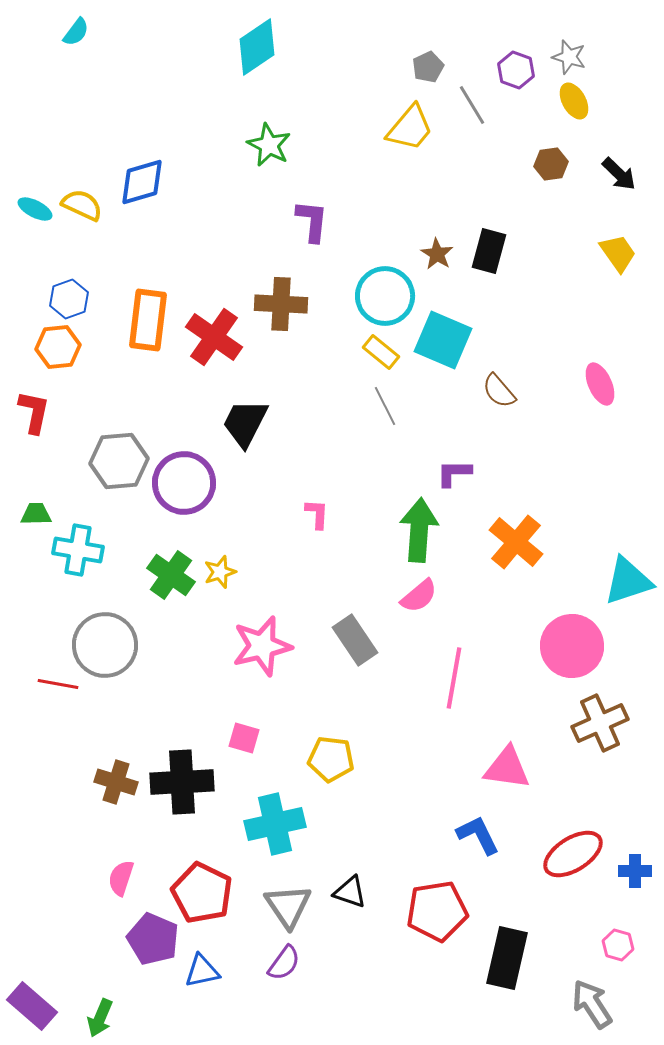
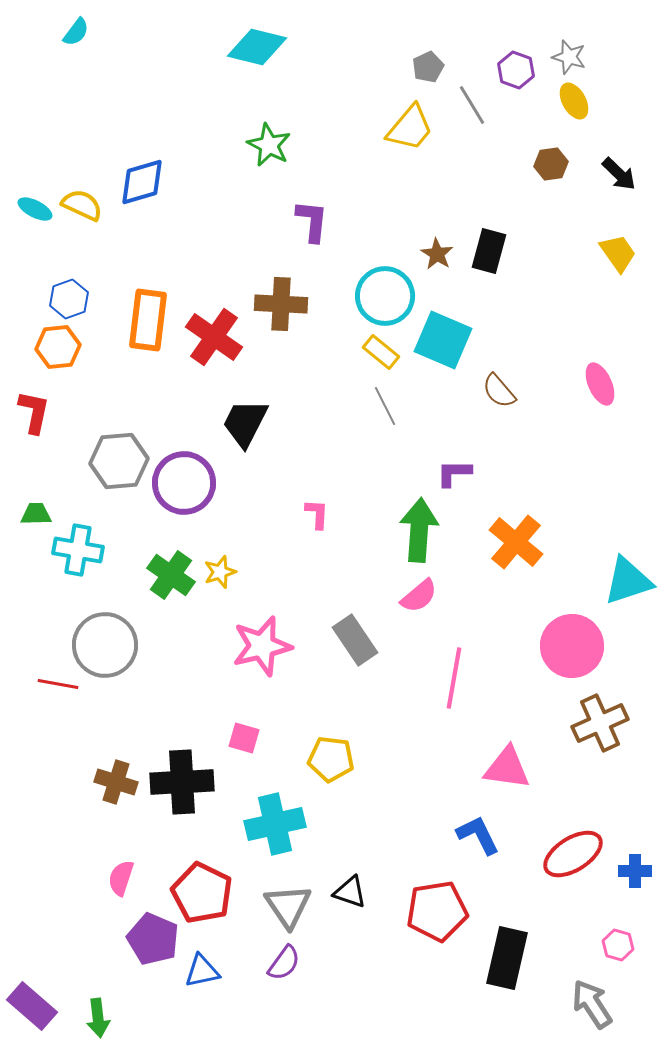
cyan diamond at (257, 47): rotated 48 degrees clockwise
green arrow at (100, 1018): moved 2 px left; rotated 30 degrees counterclockwise
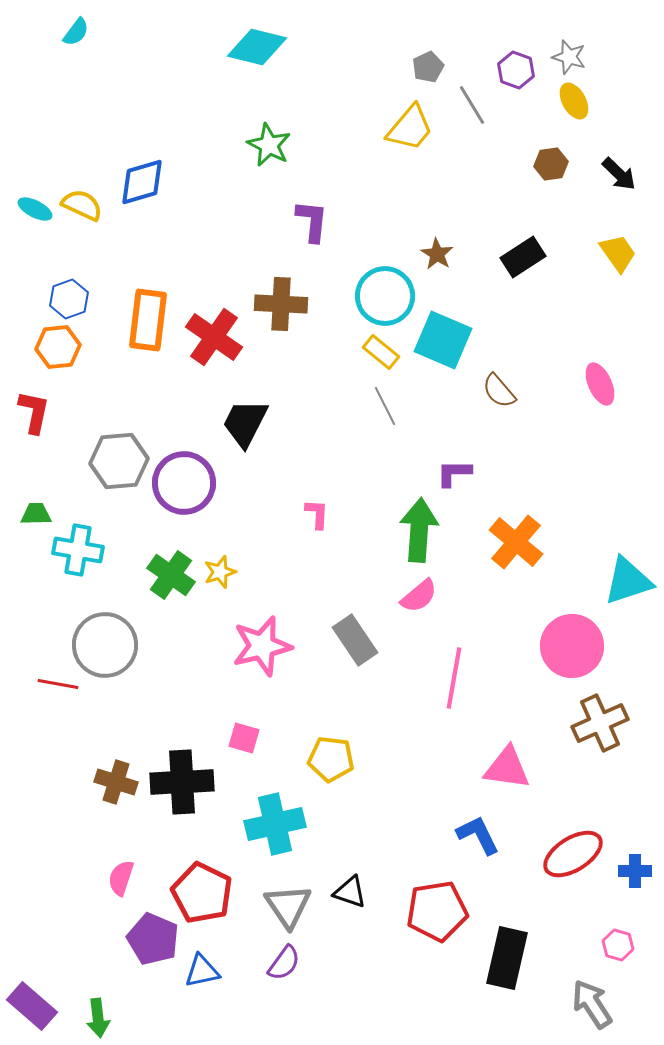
black rectangle at (489, 251): moved 34 px right, 6 px down; rotated 42 degrees clockwise
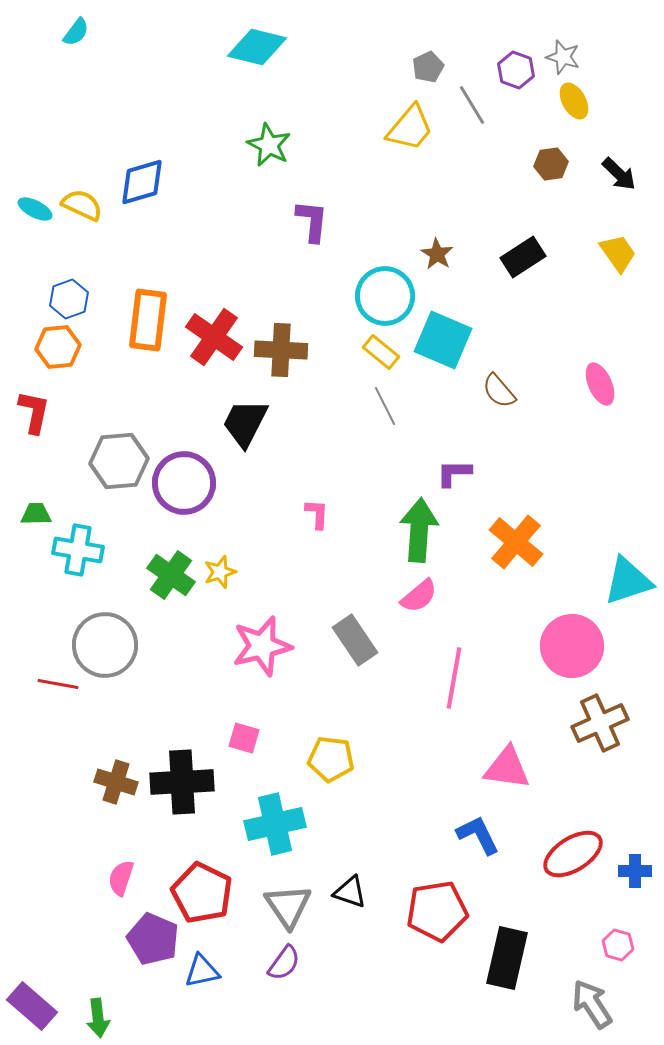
gray star at (569, 57): moved 6 px left
brown cross at (281, 304): moved 46 px down
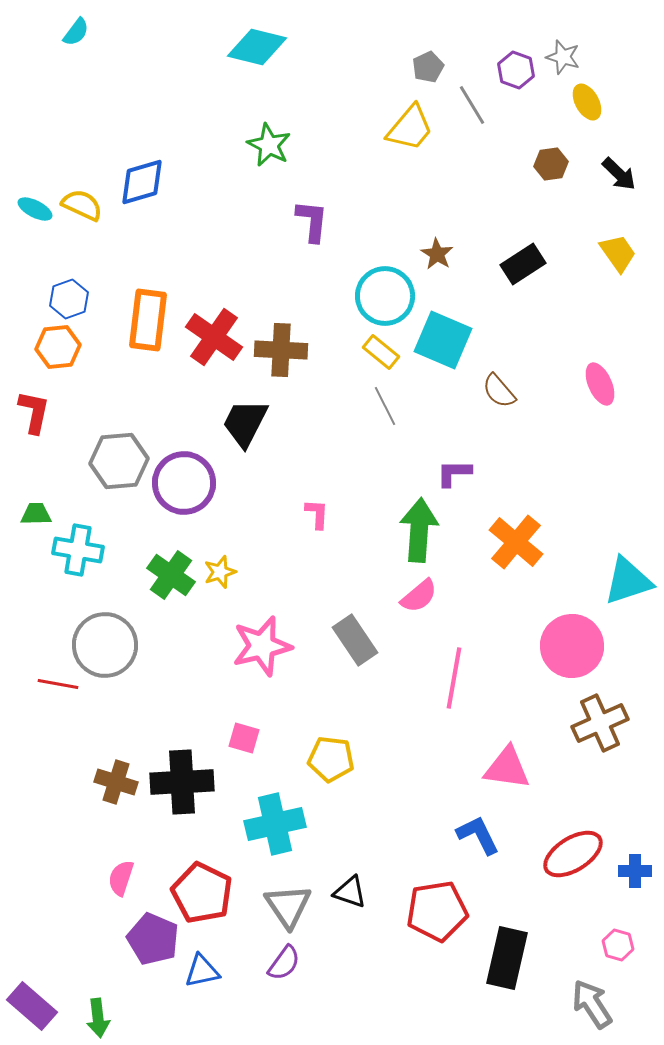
yellow ellipse at (574, 101): moved 13 px right, 1 px down
black rectangle at (523, 257): moved 7 px down
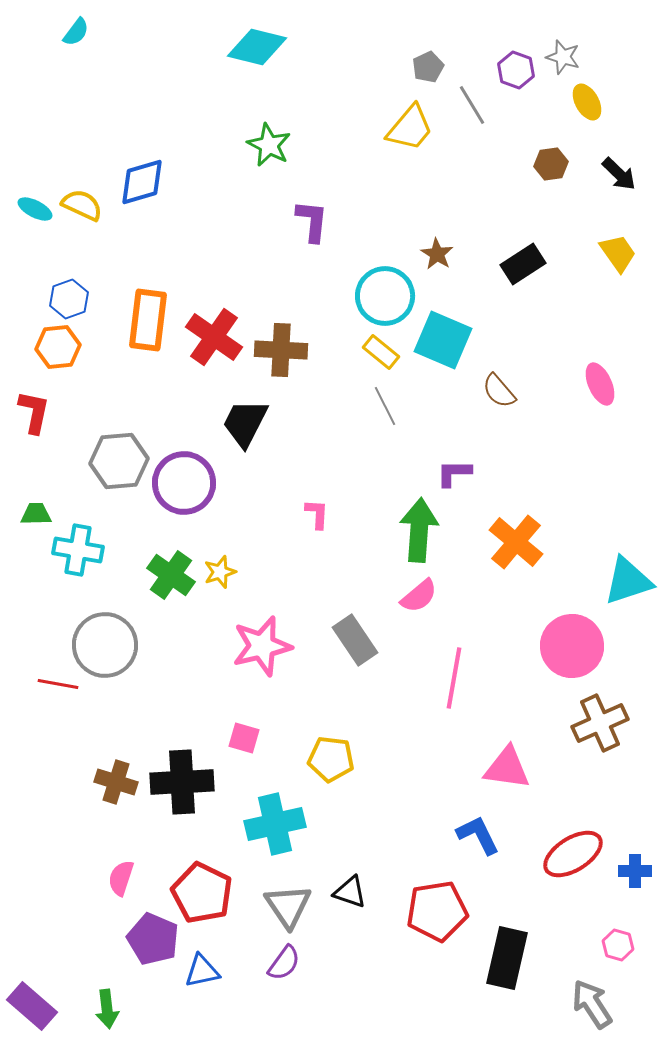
green arrow at (98, 1018): moved 9 px right, 9 px up
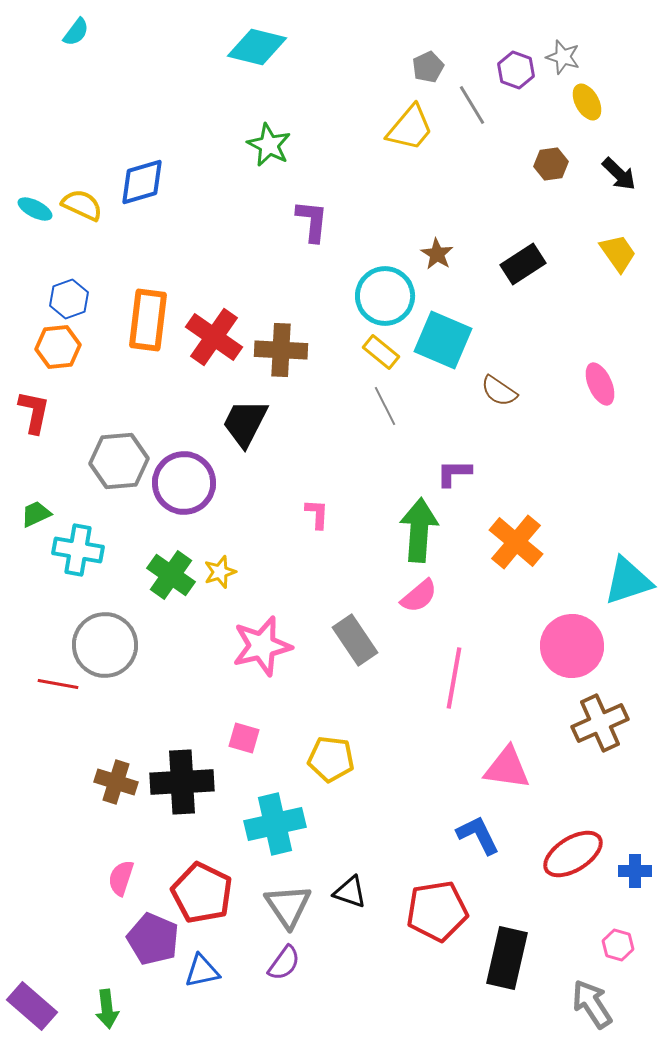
brown semicircle at (499, 391): rotated 15 degrees counterclockwise
green trapezoid at (36, 514): rotated 24 degrees counterclockwise
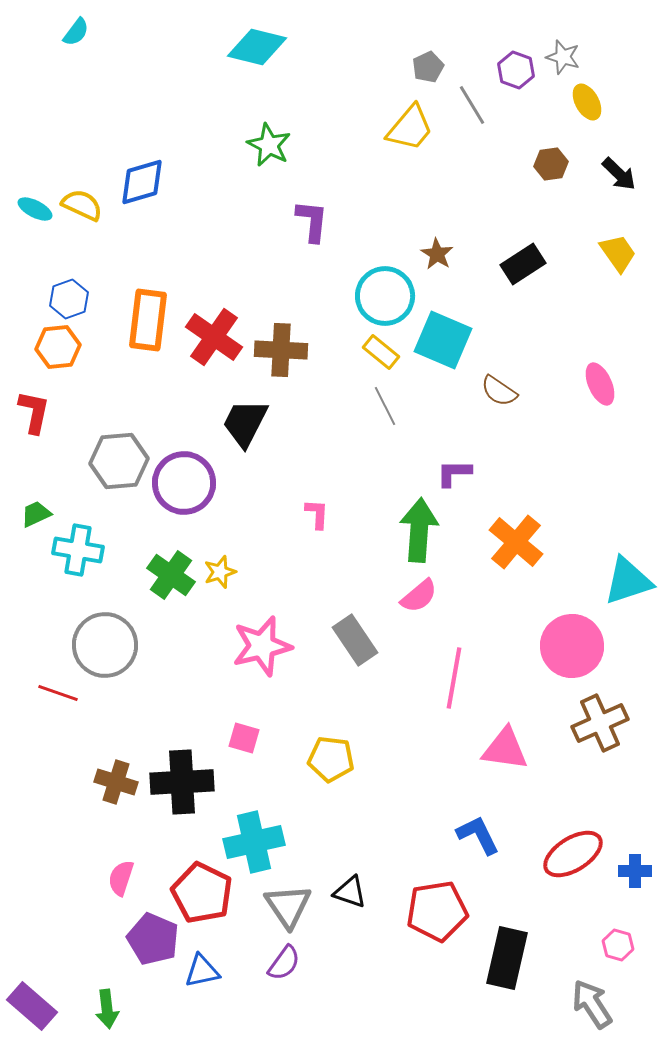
red line at (58, 684): moved 9 px down; rotated 9 degrees clockwise
pink triangle at (507, 768): moved 2 px left, 19 px up
cyan cross at (275, 824): moved 21 px left, 18 px down
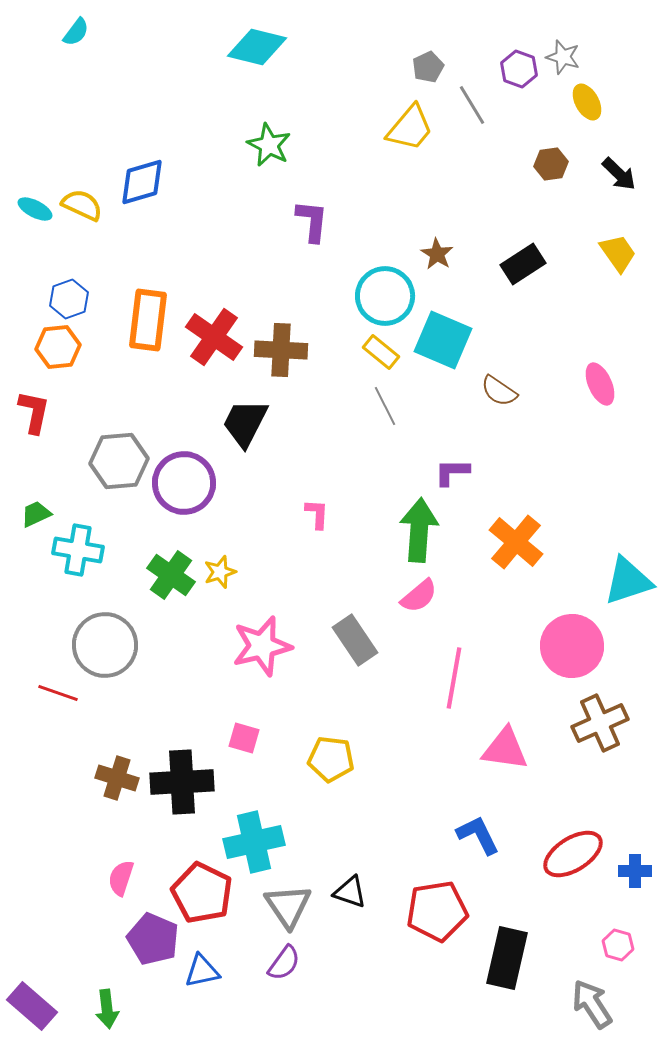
purple hexagon at (516, 70): moved 3 px right, 1 px up
purple L-shape at (454, 473): moved 2 px left, 1 px up
brown cross at (116, 782): moved 1 px right, 4 px up
